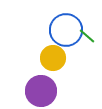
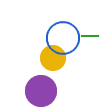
blue circle: moved 3 px left, 8 px down
green line: moved 3 px right; rotated 42 degrees counterclockwise
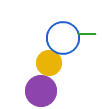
green line: moved 3 px left, 2 px up
yellow circle: moved 4 px left, 5 px down
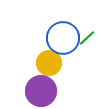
green line: moved 4 px down; rotated 42 degrees counterclockwise
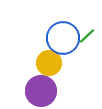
green line: moved 2 px up
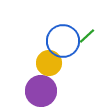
blue circle: moved 3 px down
